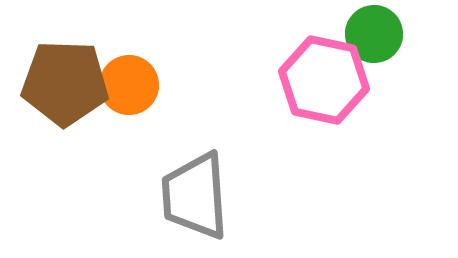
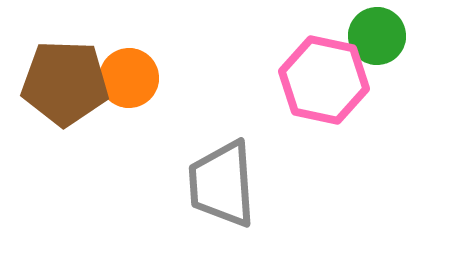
green circle: moved 3 px right, 2 px down
orange circle: moved 7 px up
gray trapezoid: moved 27 px right, 12 px up
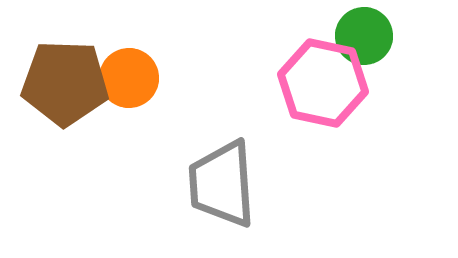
green circle: moved 13 px left
pink hexagon: moved 1 px left, 3 px down
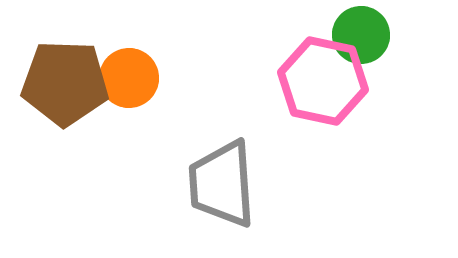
green circle: moved 3 px left, 1 px up
pink hexagon: moved 2 px up
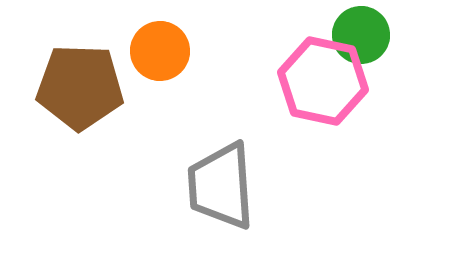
orange circle: moved 31 px right, 27 px up
brown pentagon: moved 15 px right, 4 px down
gray trapezoid: moved 1 px left, 2 px down
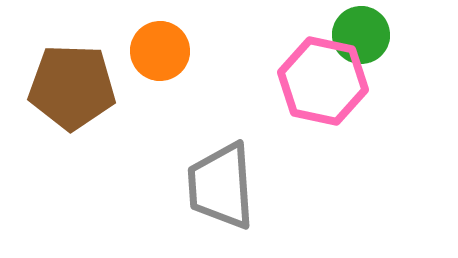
brown pentagon: moved 8 px left
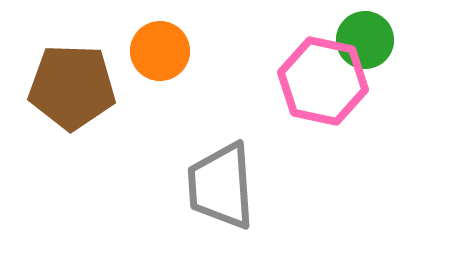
green circle: moved 4 px right, 5 px down
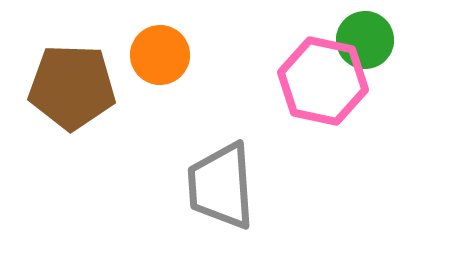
orange circle: moved 4 px down
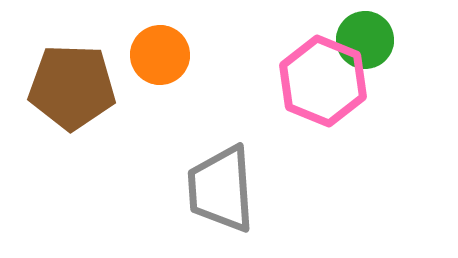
pink hexagon: rotated 10 degrees clockwise
gray trapezoid: moved 3 px down
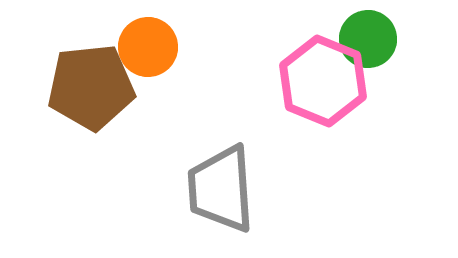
green circle: moved 3 px right, 1 px up
orange circle: moved 12 px left, 8 px up
brown pentagon: moved 19 px right; rotated 8 degrees counterclockwise
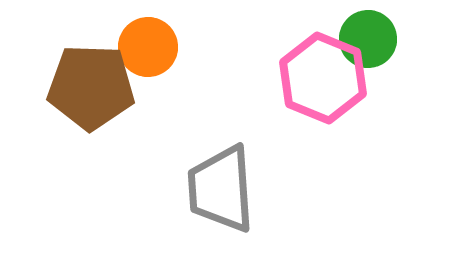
pink hexagon: moved 3 px up
brown pentagon: rotated 8 degrees clockwise
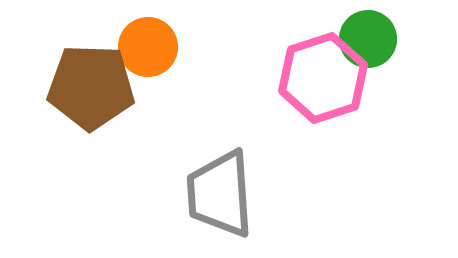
pink hexagon: rotated 20 degrees clockwise
gray trapezoid: moved 1 px left, 5 px down
